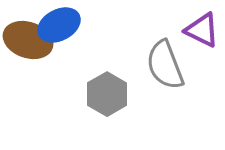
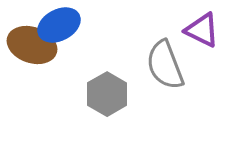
brown ellipse: moved 4 px right, 5 px down
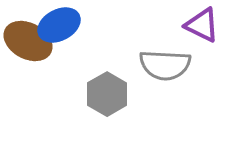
purple triangle: moved 5 px up
brown ellipse: moved 4 px left, 4 px up; rotated 9 degrees clockwise
gray semicircle: rotated 66 degrees counterclockwise
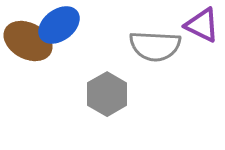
blue ellipse: rotated 9 degrees counterclockwise
gray semicircle: moved 10 px left, 19 px up
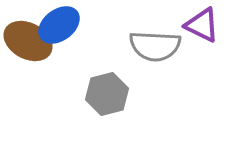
gray hexagon: rotated 15 degrees clockwise
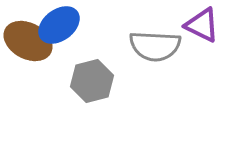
gray hexagon: moved 15 px left, 13 px up
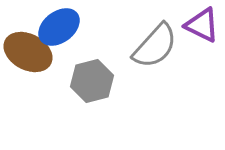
blue ellipse: moved 2 px down
brown ellipse: moved 11 px down
gray semicircle: rotated 51 degrees counterclockwise
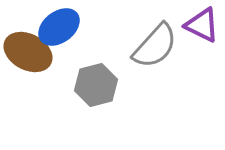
gray hexagon: moved 4 px right, 4 px down
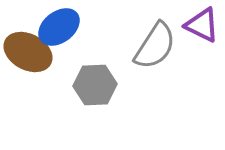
gray semicircle: rotated 9 degrees counterclockwise
gray hexagon: moved 1 px left; rotated 12 degrees clockwise
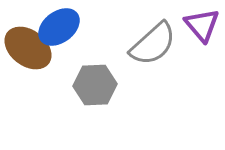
purple triangle: rotated 24 degrees clockwise
gray semicircle: moved 2 px left, 2 px up; rotated 15 degrees clockwise
brown ellipse: moved 4 px up; rotated 9 degrees clockwise
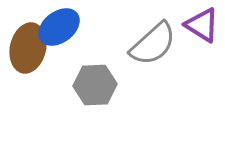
purple triangle: rotated 18 degrees counterclockwise
brown ellipse: rotated 66 degrees clockwise
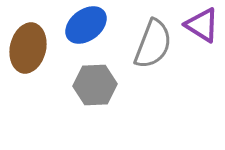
blue ellipse: moved 27 px right, 2 px up
gray semicircle: rotated 27 degrees counterclockwise
